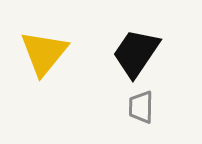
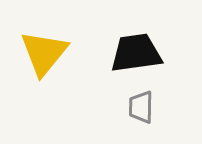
black trapezoid: rotated 48 degrees clockwise
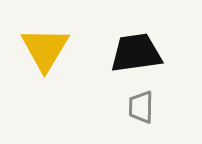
yellow triangle: moved 1 px right, 4 px up; rotated 8 degrees counterclockwise
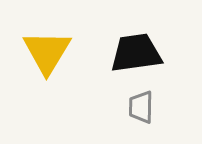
yellow triangle: moved 2 px right, 3 px down
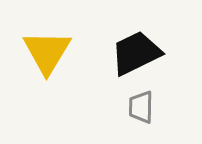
black trapezoid: rotated 18 degrees counterclockwise
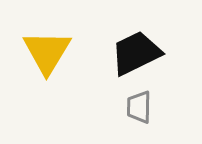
gray trapezoid: moved 2 px left
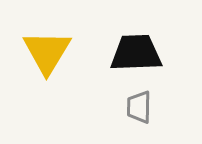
black trapezoid: rotated 24 degrees clockwise
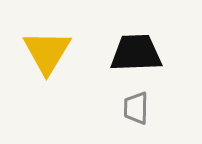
gray trapezoid: moved 3 px left, 1 px down
